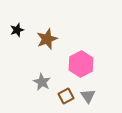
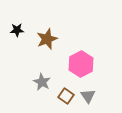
black star: rotated 16 degrees clockwise
brown square: rotated 28 degrees counterclockwise
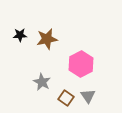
black star: moved 3 px right, 5 px down
brown star: rotated 10 degrees clockwise
brown square: moved 2 px down
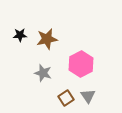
gray star: moved 1 px right, 9 px up; rotated 12 degrees counterclockwise
brown square: rotated 21 degrees clockwise
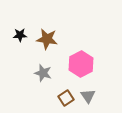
brown star: rotated 20 degrees clockwise
